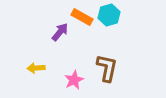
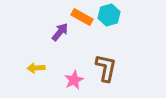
brown L-shape: moved 1 px left
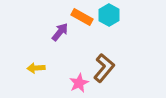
cyan hexagon: rotated 15 degrees counterclockwise
brown L-shape: moved 2 px left; rotated 28 degrees clockwise
pink star: moved 5 px right, 3 px down
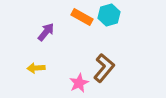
cyan hexagon: rotated 15 degrees clockwise
purple arrow: moved 14 px left
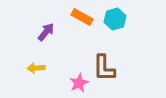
cyan hexagon: moved 6 px right, 4 px down
brown L-shape: rotated 140 degrees clockwise
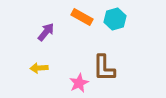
yellow arrow: moved 3 px right
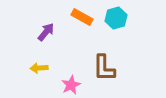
cyan hexagon: moved 1 px right, 1 px up
pink star: moved 8 px left, 2 px down
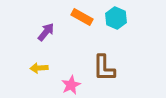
cyan hexagon: rotated 20 degrees counterclockwise
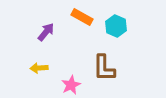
cyan hexagon: moved 8 px down
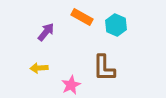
cyan hexagon: moved 1 px up
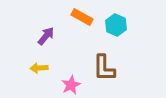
purple arrow: moved 4 px down
